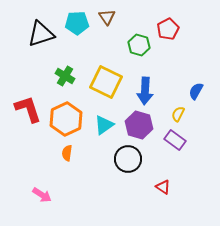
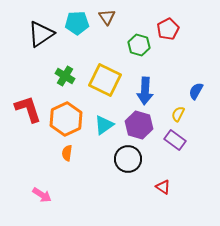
black triangle: rotated 16 degrees counterclockwise
yellow square: moved 1 px left, 2 px up
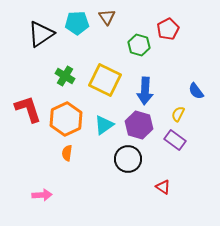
blue semicircle: rotated 66 degrees counterclockwise
pink arrow: rotated 36 degrees counterclockwise
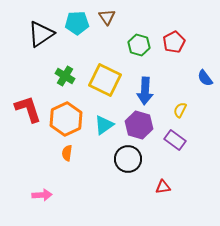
red pentagon: moved 6 px right, 13 px down
blue semicircle: moved 9 px right, 13 px up
yellow semicircle: moved 2 px right, 4 px up
red triangle: rotated 42 degrees counterclockwise
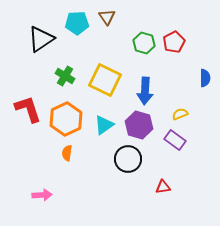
black triangle: moved 5 px down
green hexagon: moved 5 px right, 2 px up
blue semicircle: rotated 144 degrees counterclockwise
yellow semicircle: moved 4 px down; rotated 42 degrees clockwise
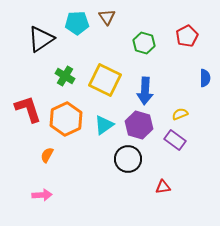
red pentagon: moved 13 px right, 6 px up
orange semicircle: moved 20 px left, 2 px down; rotated 21 degrees clockwise
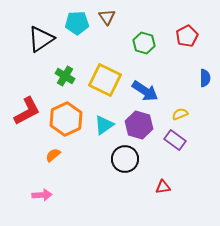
blue arrow: rotated 60 degrees counterclockwise
red L-shape: moved 1 px left, 2 px down; rotated 80 degrees clockwise
orange semicircle: moved 6 px right; rotated 21 degrees clockwise
black circle: moved 3 px left
